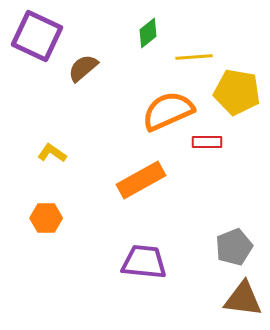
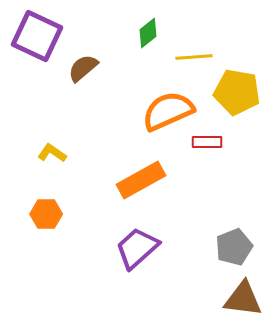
orange hexagon: moved 4 px up
purple trapezoid: moved 7 px left, 14 px up; rotated 48 degrees counterclockwise
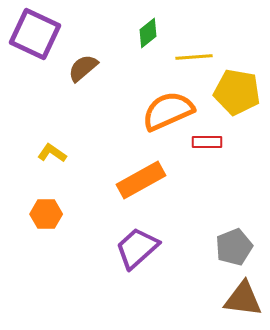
purple square: moved 2 px left, 2 px up
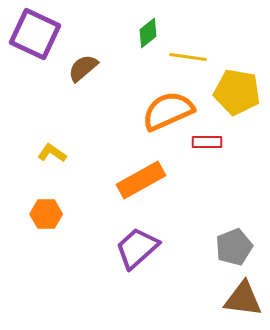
yellow line: moved 6 px left; rotated 12 degrees clockwise
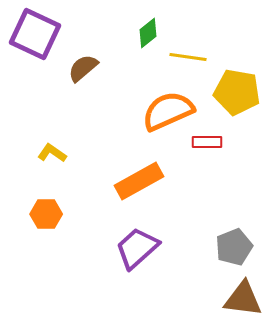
orange rectangle: moved 2 px left, 1 px down
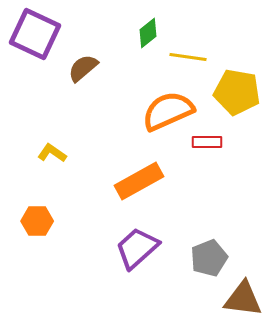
orange hexagon: moved 9 px left, 7 px down
gray pentagon: moved 25 px left, 11 px down
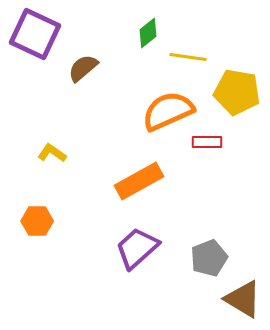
brown triangle: rotated 24 degrees clockwise
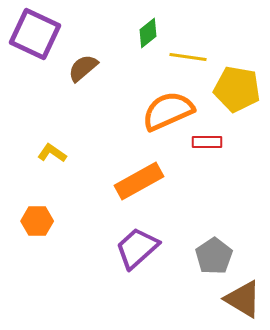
yellow pentagon: moved 3 px up
gray pentagon: moved 5 px right, 2 px up; rotated 12 degrees counterclockwise
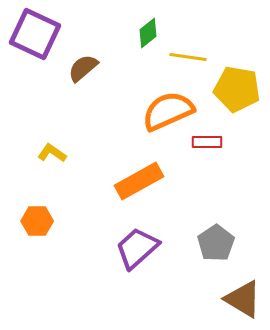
gray pentagon: moved 2 px right, 13 px up
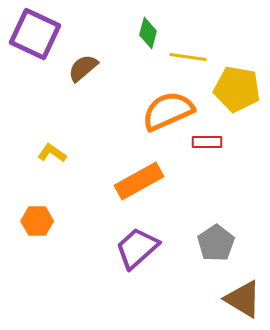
green diamond: rotated 36 degrees counterclockwise
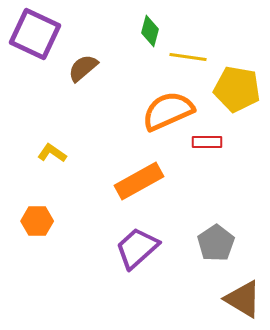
green diamond: moved 2 px right, 2 px up
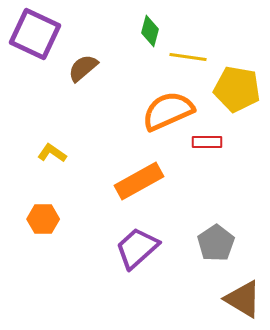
orange hexagon: moved 6 px right, 2 px up
